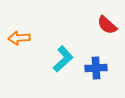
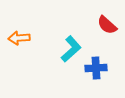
cyan L-shape: moved 8 px right, 10 px up
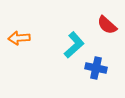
cyan L-shape: moved 3 px right, 4 px up
blue cross: rotated 15 degrees clockwise
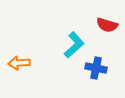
red semicircle: rotated 25 degrees counterclockwise
orange arrow: moved 25 px down
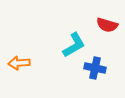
cyan L-shape: rotated 12 degrees clockwise
blue cross: moved 1 px left
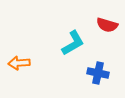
cyan L-shape: moved 1 px left, 2 px up
blue cross: moved 3 px right, 5 px down
